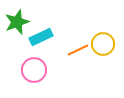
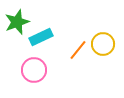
orange line: rotated 25 degrees counterclockwise
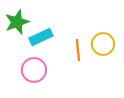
orange line: rotated 45 degrees counterclockwise
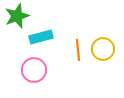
green star: moved 6 px up
cyan rectangle: rotated 10 degrees clockwise
yellow circle: moved 5 px down
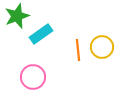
cyan rectangle: moved 3 px up; rotated 20 degrees counterclockwise
yellow circle: moved 1 px left, 2 px up
pink circle: moved 1 px left, 7 px down
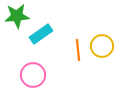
green star: rotated 15 degrees clockwise
yellow circle: moved 1 px up
pink circle: moved 2 px up
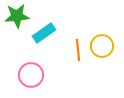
cyan rectangle: moved 3 px right, 1 px up
pink circle: moved 2 px left
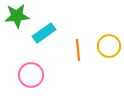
yellow circle: moved 7 px right
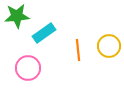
pink circle: moved 3 px left, 7 px up
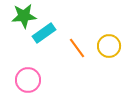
green star: moved 7 px right
orange line: moved 1 px left, 2 px up; rotated 30 degrees counterclockwise
pink circle: moved 12 px down
